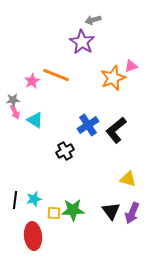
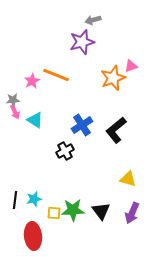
purple star: rotated 25 degrees clockwise
blue cross: moved 6 px left
black triangle: moved 10 px left
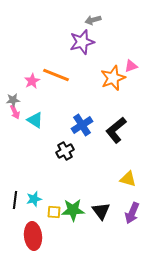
yellow square: moved 1 px up
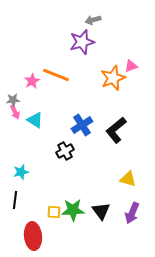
cyan star: moved 13 px left, 27 px up
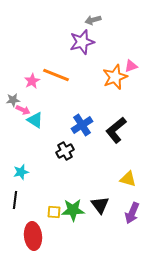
orange star: moved 2 px right, 1 px up
pink arrow: moved 8 px right, 2 px up; rotated 40 degrees counterclockwise
black triangle: moved 1 px left, 6 px up
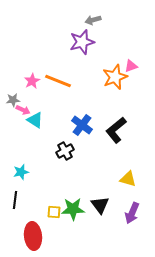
orange line: moved 2 px right, 6 px down
blue cross: rotated 20 degrees counterclockwise
green star: moved 1 px up
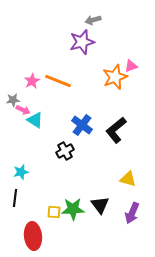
black line: moved 2 px up
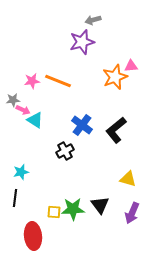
pink triangle: rotated 16 degrees clockwise
pink star: rotated 21 degrees clockwise
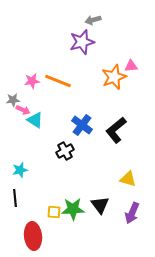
orange star: moved 1 px left
cyan star: moved 1 px left, 2 px up
black line: rotated 12 degrees counterclockwise
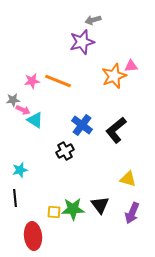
orange star: moved 1 px up
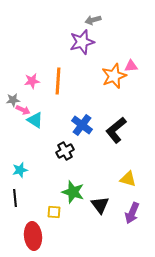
orange line: rotated 72 degrees clockwise
green star: moved 17 px up; rotated 20 degrees clockwise
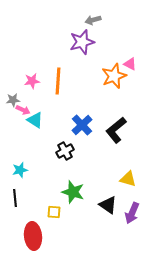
pink triangle: moved 1 px left, 2 px up; rotated 32 degrees clockwise
blue cross: rotated 10 degrees clockwise
black triangle: moved 8 px right; rotated 18 degrees counterclockwise
